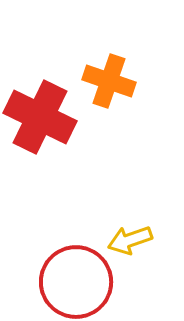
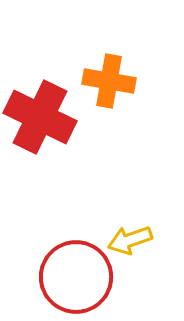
orange cross: rotated 9 degrees counterclockwise
red circle: moved 5 px up
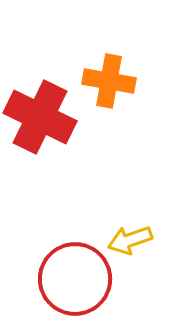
red circle: moved 1 px left, 2 px down
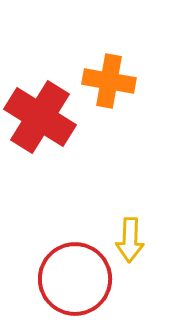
red cross: rotated 6 degrees clockwise
yellow arrow: rotated 69 degrees counterclockwise
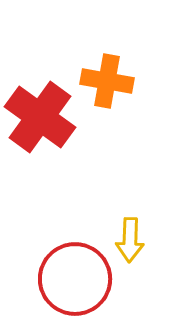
orange cross: moved 2 px left
red cross: rotated 4 degrees clockwise
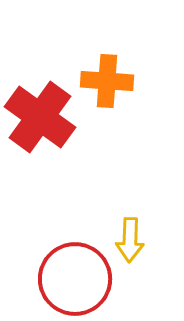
orange cross: rotated 6 degrees counterclockwise
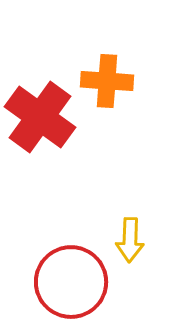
red circle: moved 4 px left, 3 px down
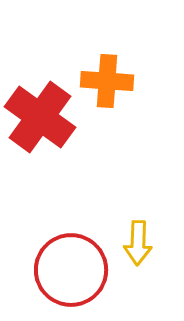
yellow arrow: moved 8 px right, 3 px down
red circle: moved 12 px up
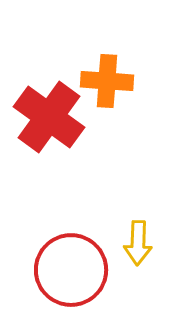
red cross: moved 9 px right
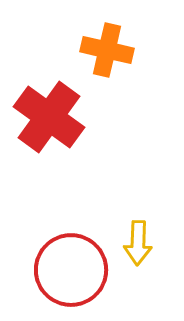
orange cross: moved 31 px up; rotated 9 degrees clockwise
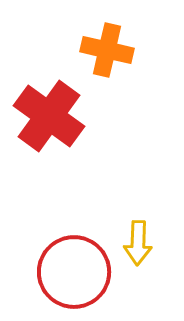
red cross: moved 1 px up
red circle: moved 3 px right, 2 px down
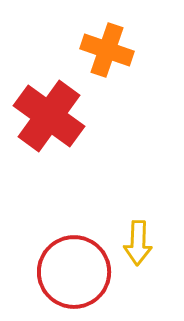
orange cross: rotated 6 degrees clockwise
